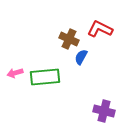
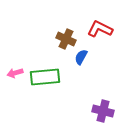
brown cross: moved 3 px left
purple cross: moved 1 px left
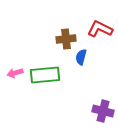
brown cross: rotated 30 degrees counterclockwise
blue semicircle: rotated 14 degrees counterclockwise
green rectangle: moved 2 px up
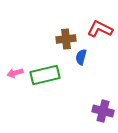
green rectangle: rotated 8 degrees counterclockwise
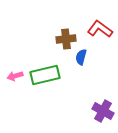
red L-shape: rotated 10 degrees clockwise
pink arrow: moved 3 px down
purple cross: rotated 15 degrees clockwise
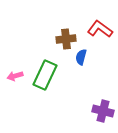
green rectangle: rotated 52 degrees counterclockwise
purple cross: rotated 15 degrees counterclockwise
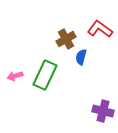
brown cross: rotated 24 degrees counterclockwise
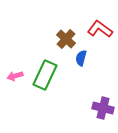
brown cross: rotated 18 degrees counterclockwise
blue semicircle: moved 1 px down
purple cross: moved 3 px up
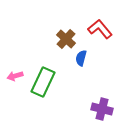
red L-shape: rotated 15 degrees clockwise
green rectangle: moved 2 px left, 7 px down
purple cross: moved 1 px left, 1 px down
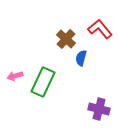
purple cross: moved 3 px left
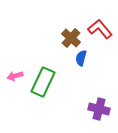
brown cross: moved 5 px right, 1 px up
